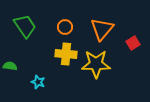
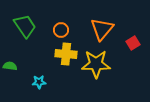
orange circle: moved 4 px left, 3 px down
cyan star: moved 1 px right; rotated 24 degrees counterclockwise
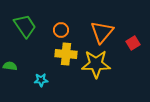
orange triangle: moved 3 px down
cyan star: moved 2 px right, 2 px up
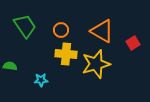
orange triangle: moved 1 px up; rotated 40 degrees counterclockwise
yellow star: rotated 16 degrees counterclockwise
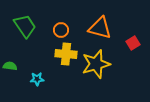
orange triangle: moved 2 px left, 3 px up; rotated 15 degrees counterclockwise
cyan star: moved 4 px left, 1 px up
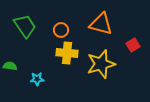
orange triangle: moved 1 px right, 4 px up
red square: moved 2 px down
yellow cross: moved 1 px right, 1 px up
yellow star: moved 5 px right
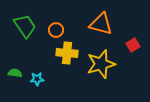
orange circle: moved 5 px left
green semicircle: moved 5 px right, 7 px down
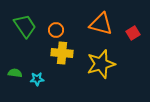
red square: moved 12 px up
yellow cross: moved 5 px left
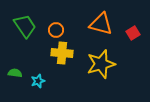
cyan star: moved 1 px right, 2 px down; rotated 16 degrees counterclockwise
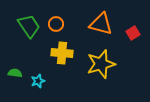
green trapezoid: moved 4 px right
orange circle: moved 6 px up
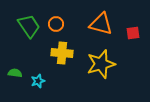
red square: rotated 24 degrees clockwise
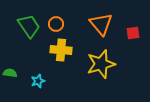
orange triangle: rotated 35 degrees clockwise
yellow cross: moved 1 px left, 3 px up
green semicircle: moved 5 px left
